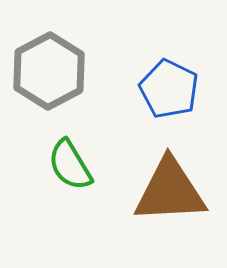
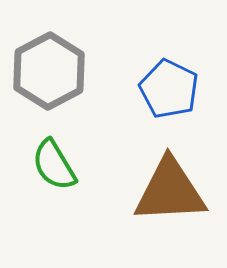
green semicircle: moved 16 px left
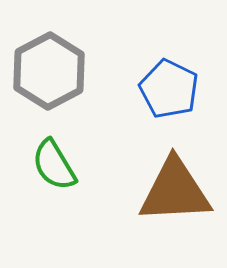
brown triangle: moved 5 px right
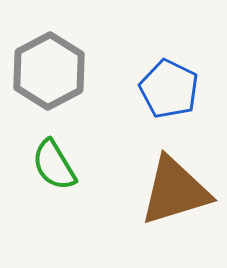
brown triangle: rotated 14 degrees counterclockwise
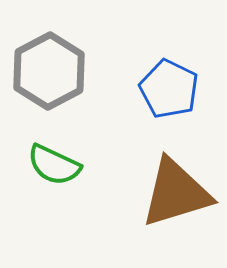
green semicircle: rotated 34 degrees counterclockwise
brown triangle: moved 1 px right, 2 px down
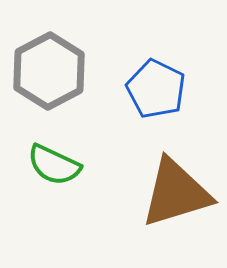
blue pentagon: moved 13 px left
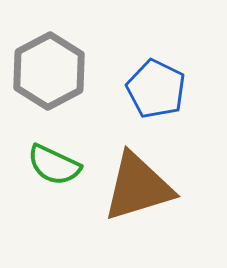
brown triangle: moved 38 px left, 6 px up
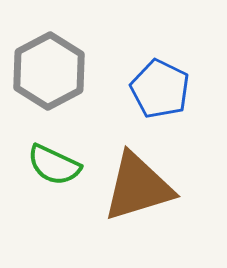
blue pentagon: moved 4 px right
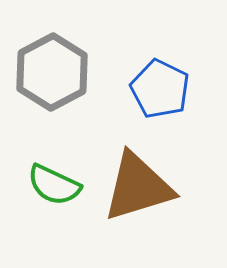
gray hexagon: moved 3 px right, 1 px down
green semicircle: moved 20 px down
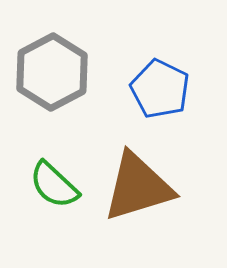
green semicircle: rotated 18 degrees clockwise
